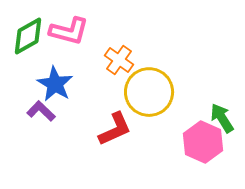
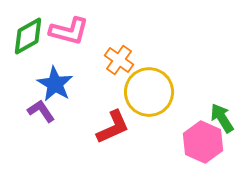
purple L-shape: rotated 12 degrees clockwise
red L-shape: moved 2 px left, 2 px up
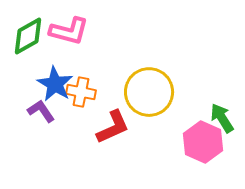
orange cross: moved 38 px left, 32 px down; rotated 24 degrees counterclockwise
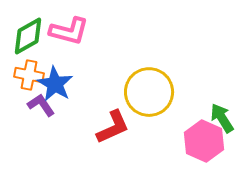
orange cross: moved 52 px left, 17 px up
purple L-shape: moved 6 px up
pink hexagon: moved 1 px right, 1 px up
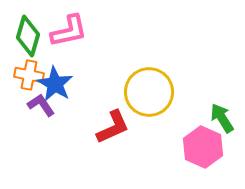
pink L-shape: rotated 27 degrees counterclockwise
green diamond: rotated 45 degrees counterclockwise
pink hexagon: moved 1 px left, 6 px down
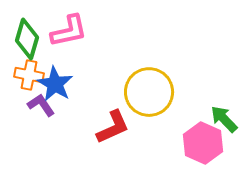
green diamond: moved 1 px left, 3 px down
green arrow: moved 2 px right, 1 px down; rotated 12 degrees counterclockwise
pink hexagon: moved 4 px up
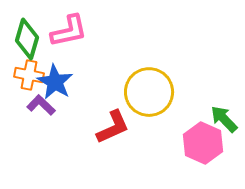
blue star: moved 2 px up
purple L-shape: rotated 12 degrees counterclockwise
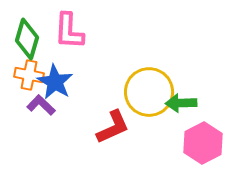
pink L-shape: rotated 105 degrees clockwise
green arrow: moved 43 px left, 16 px up; rotated 48 degrees counterclockwise
pink hexagon: rotated 9 degrees clockwise
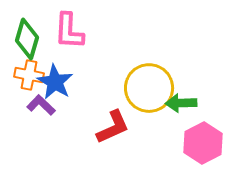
yellow circle: moved 4 px up
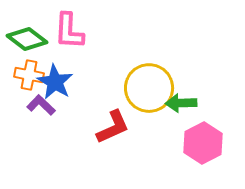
green diamond: rotated 69 degrees counterclockwise
